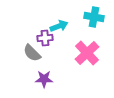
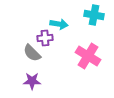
cyan cross: moved 2 px up
cyan arrow: moved 2 px up; rotated 30 degrees clockwise
pink cross: moved 1 px right, 3 px down; rotated 15 degrees counterclockwise
purple star: moved 12 px left, 2 px down
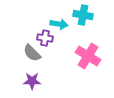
cyan cross: moved 11 px left
purple cross: rotated 14 degrees clockwise
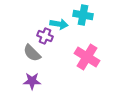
purple cross: moved 2 px up; rotated 14 degrees clockwise
pink cross: moved 1 px left, 1 px down
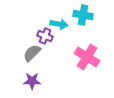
gray semicircle: rotated 90 degrees clockwise
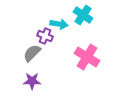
cyan cross: rotated 24 degrees clockwise
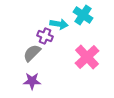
pink cross: rotated 15 degrees clockwise
